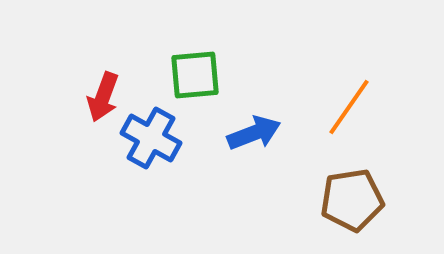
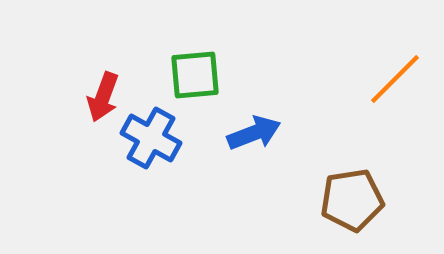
orange line: moved 46 px right, 28 px up; rotated 10 degrees clockwise
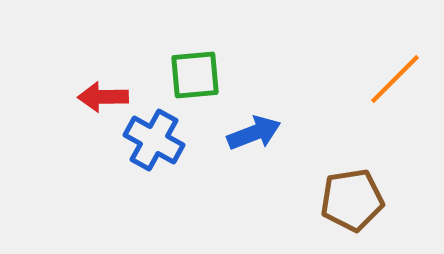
red arrow: rotated 69 degrees clockwise
blue cross: moved 3 px right, 2 px down
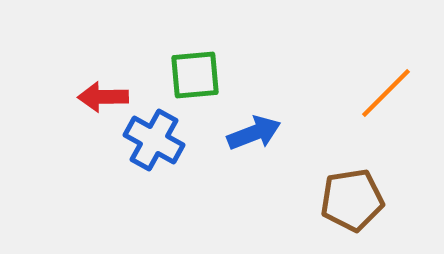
orange line: moved 9 px left, 14 px down
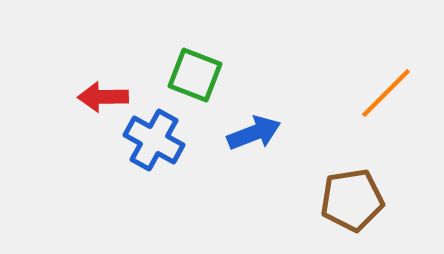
green square: rotated 26 degrees clockwise
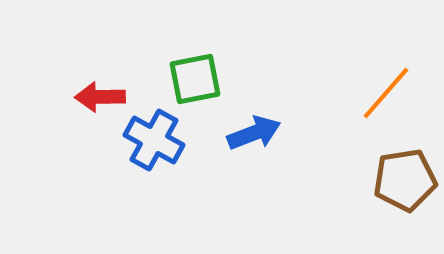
green square: moved 4 px down; rotated 32 degrees counterclockwise
orange line: rotated 4 degrees counterclockwise
red arrow: moved 3 px left
brown pentagon: moved 53 px right, 20 px up
